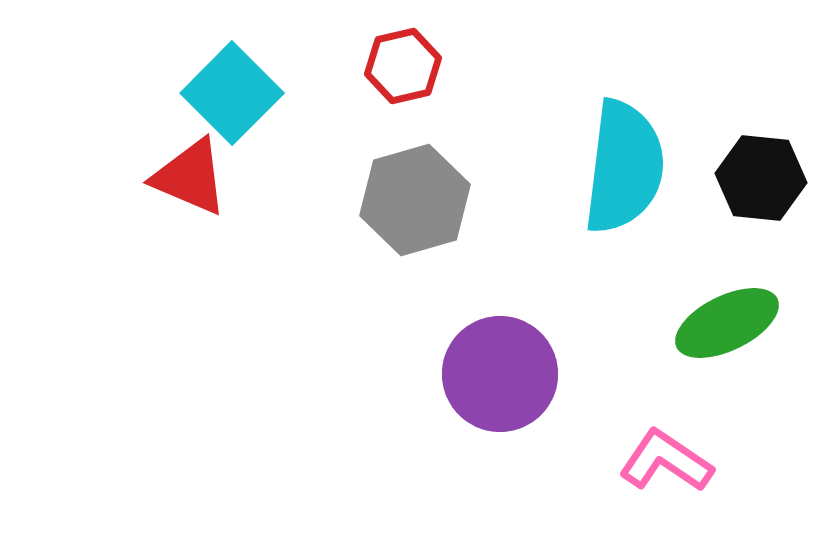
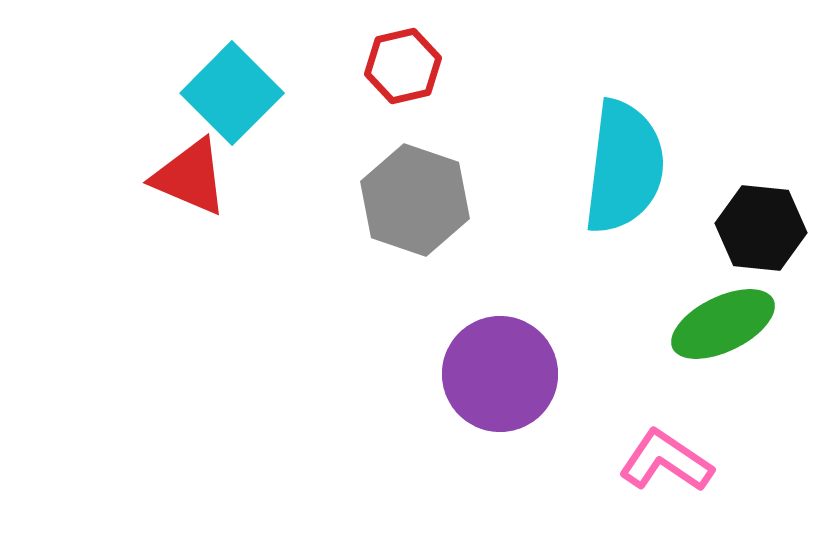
black hexagon: moved 50 px down
gray hexagon: rotated 25 degrees counterclockwise
green ellipse: moved 4 px left, 1 px down
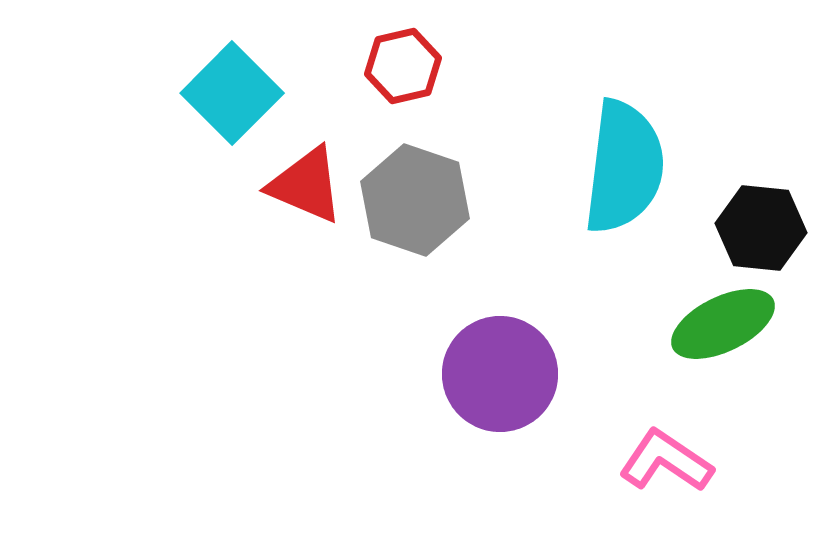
red triangle: moved 116 px right, 8 px down
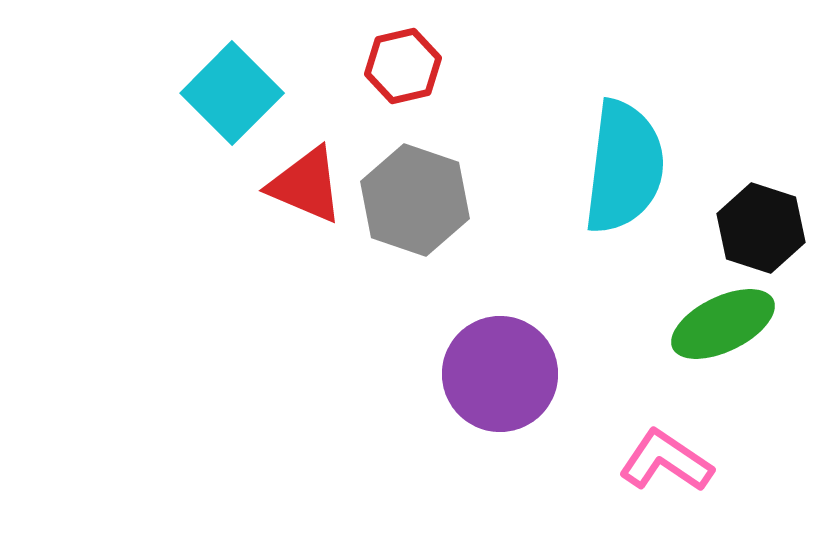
black hexagon: rotated 12 degrees clockwise
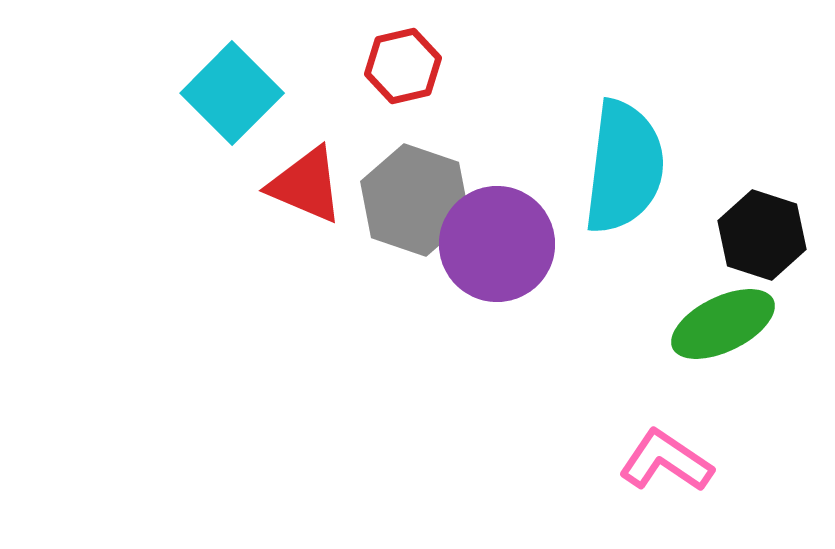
black hexagon: moved 1 px right, 7 px down
purple circle: moved 3 px left, 130 px up
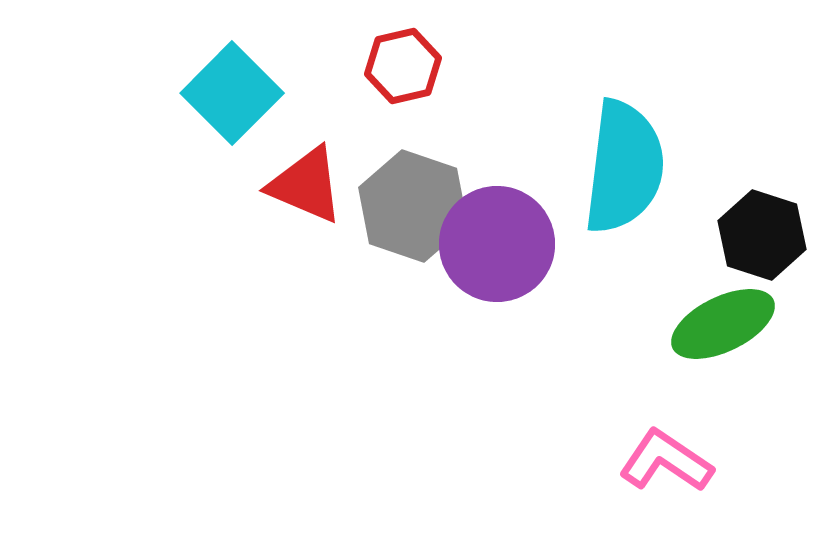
gray hexagon: moved 2 px left, 6 px down
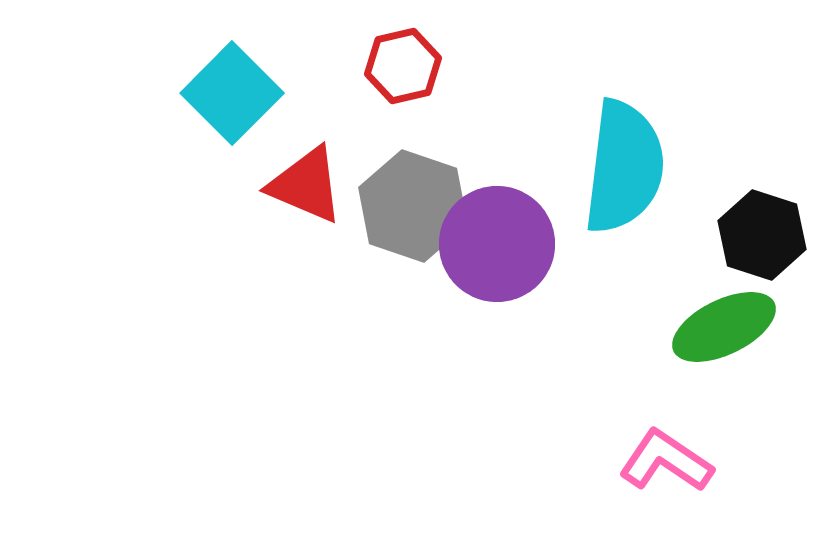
green ellipse: moved 1 px right, 3 px down
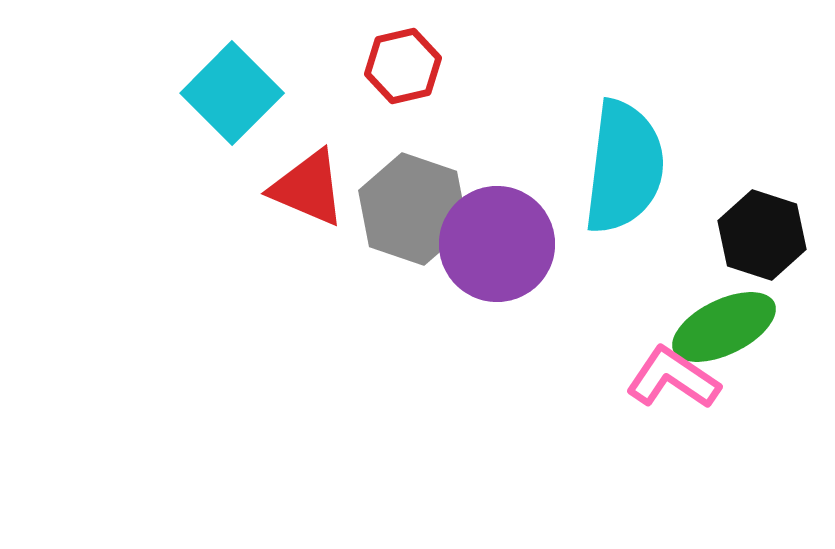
red triangle: moved 2 px right, 3 px down
gray hexagon: moved 3 px down
pink L-shape: moved 7 px right, 83 px up
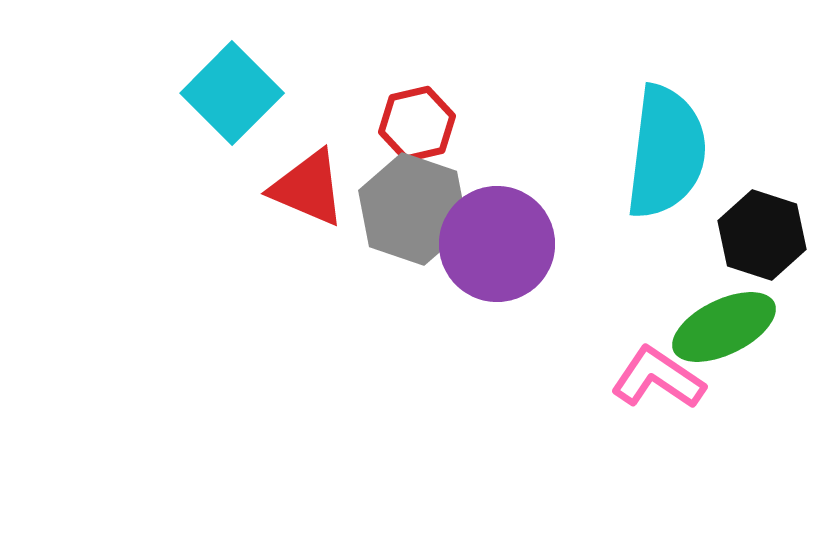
red hexagon: moved 14 px right, 58 px down
cyan semicircle: moved 42 px right, 15 px up
pink L-shape: moved 15 px left
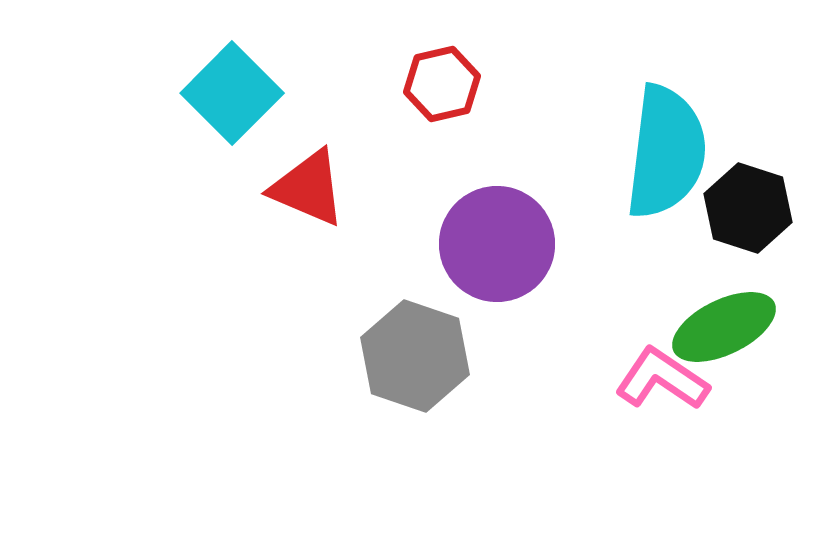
red hexagon: moved 25 px right, 40 px up
gray hexagon: moved 2 px right, 147 px down
black hexagon: moved 14 px left, 27 px up
pink L-shape: moved 4 px right, 1 px down
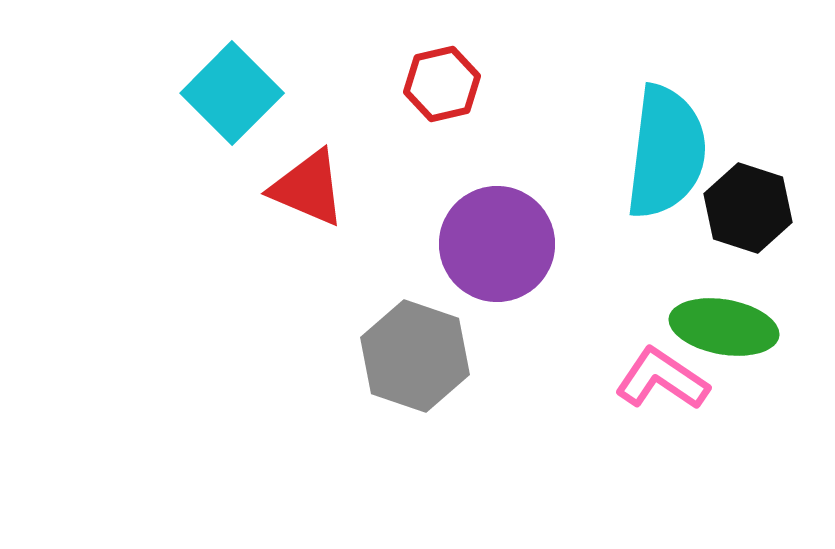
green ellipse: rotated 36 degrees clockwise
